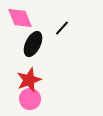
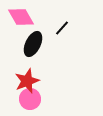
pink diamond: moved 1 px right, 1 px up; rotated 8 degrees counterclockwise
red star: moved 2 px left, 1 px down
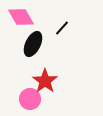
red star: moved 18 px right; rotated 15 degrees counterclockwise
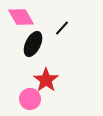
red star: moved 1 px right, 1 px up
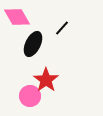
pink diamond: moved 4 px left
pink circle: moved 3 px up
